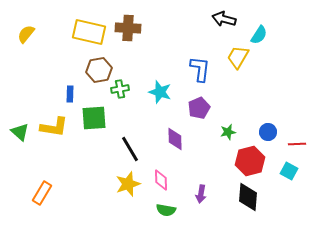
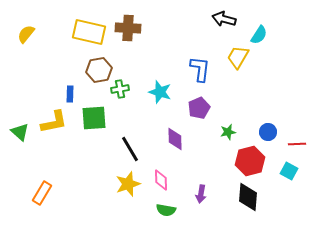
yellow L-shape: moved 5 px up; rotated 20 degrees counterclockwise
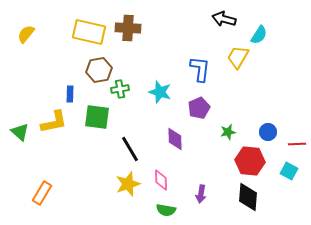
green square: moved 3 px right, 1 px up; rotated 12 degrees clockwise
red hexagon: rotated 20 degrees clockwise
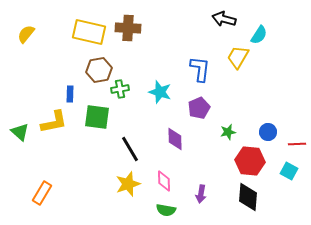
pink diamond: moved 3 px right, 1 px down
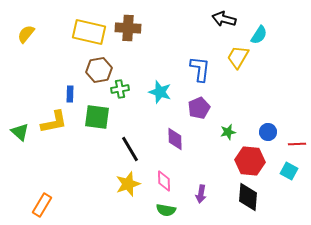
orange rectangle: moved 12 px down
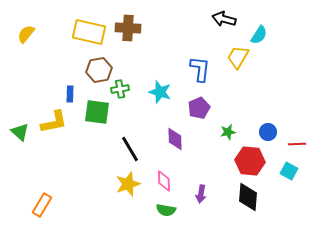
green square: moved 5 px up
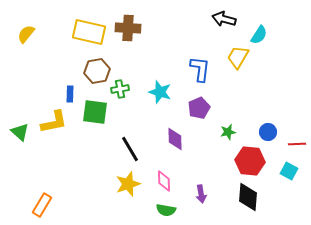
brown hexagon: moved 2 px left, 1 px down
green square: moved 2 px left
purple arrow: rotated 18 degrees counterclockwise
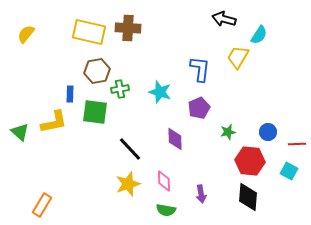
black line: rotated 12 degrees counterclockwise
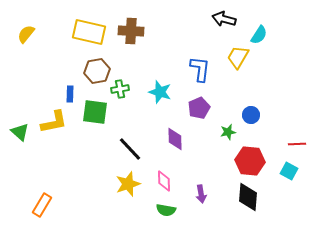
brown cross: moved 3 px right, 3 px down
blue circle: moved 17 px left, 17 px up
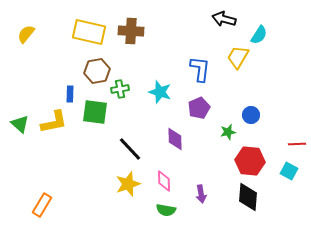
green triangle: moved 8 px up
